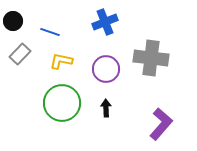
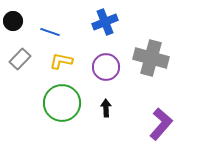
gray rectangle: moved 5 px down
gray cross: rotated 8 degrees clockwise
purple circle: moved 2 px up
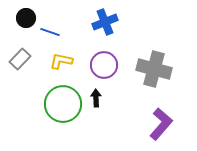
black circle: moved 13 px right, 3 px up
gray cross: moved 3 px right, 11 px down
purple circle: moved 2 px left, 2 px up
green circle: moved 1 px right, 1 px down
black arrow: moved 10 px left, 10 px up
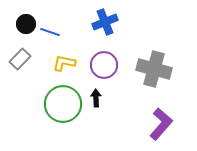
black circle: moved 6 px down
yellow L-shape: moved 3 px right, 2 px down
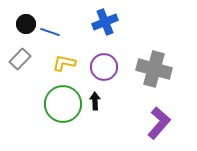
purple circle: moved 2 px down
black arrow: moved 1 px left, 3 px down
purple L-shape: moved 2 px left, 1 px up
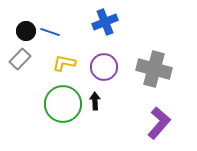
black circle: moved 7 px down
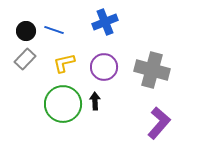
blue line: moved 4 px right, 2 px up
gray rectangle: moved 5 px right
yellow L-shape: rotated 25 degrees counterclockwise
gray cross: moved 2 px left, 1 px down
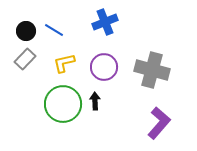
blue line: rotated 12 degrees clockwise
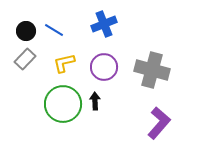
blue cross: moved 1 px left, 2 px down
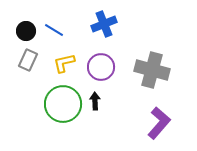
gray rectangle: moved 3 px right, 1 px down; rotated 20 degrees counterclockwise
purple circle: moved 3 px left
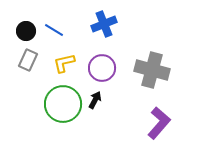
purple circle: moved 1 px right, 1 px down
black arrow: moved 1 px up; rotated 30 degrees clockwise
